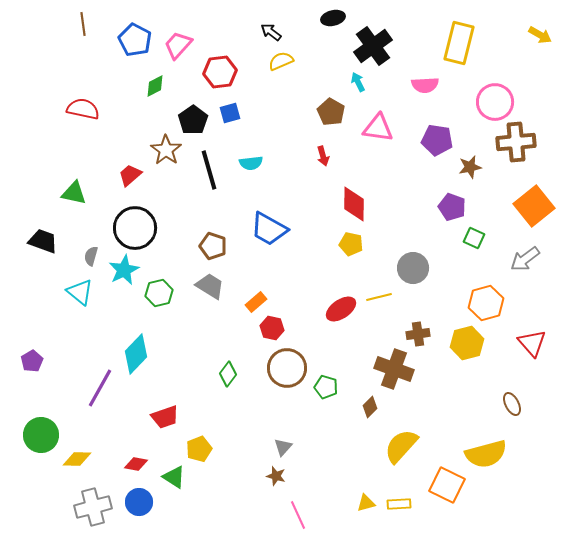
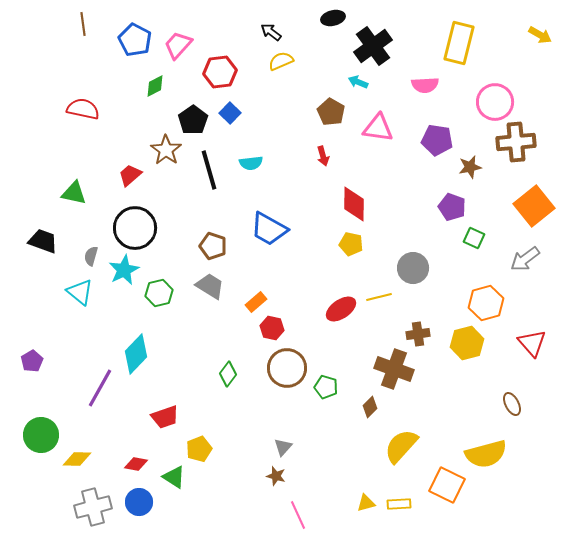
cyan arrow at (358, 82): rotated 42 degrees counterclockwise
blue square at (230, 113): rotated 30 degrees counterclockwise
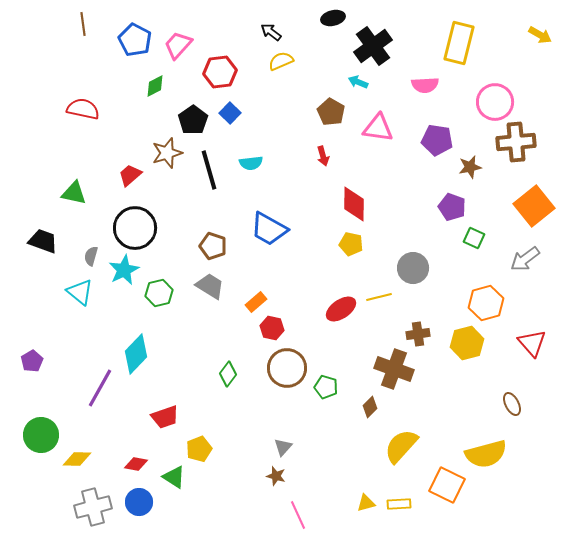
brown star at (166, 150): moved 1 px right, 3 px down; rotated 20 degrees clockwise
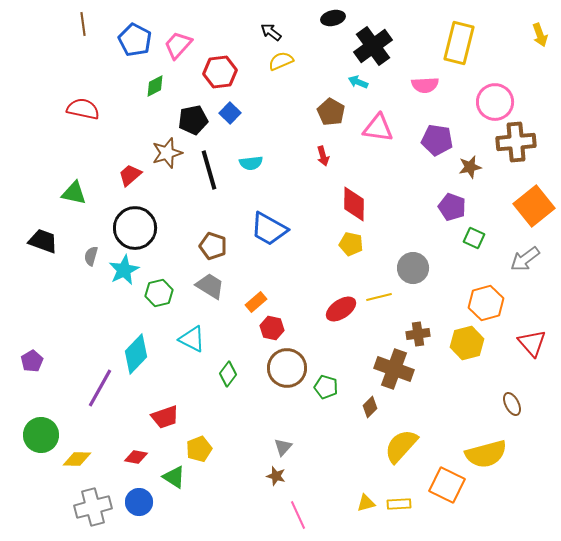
yellow arrow at (540, 35): rotated 40 degrees clockwise
black pentagon at (193, 120): rotated 24 degrees clockwise
cyan triangle at (80, 292): moved 112 px right, 47 px down; rotated 12 degrees counterclockwise
red diamond at (136, 464): moved 7 px up
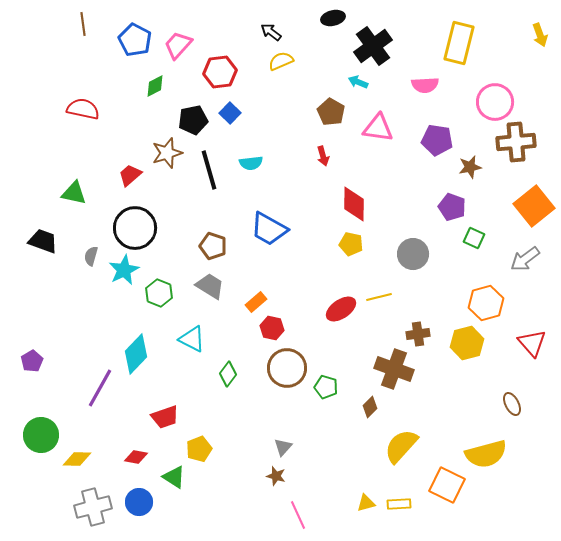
gray circle at (413, 268): moved 14 px up
green hexagon at (159, 293): rotated 24 degrees counterclockwise
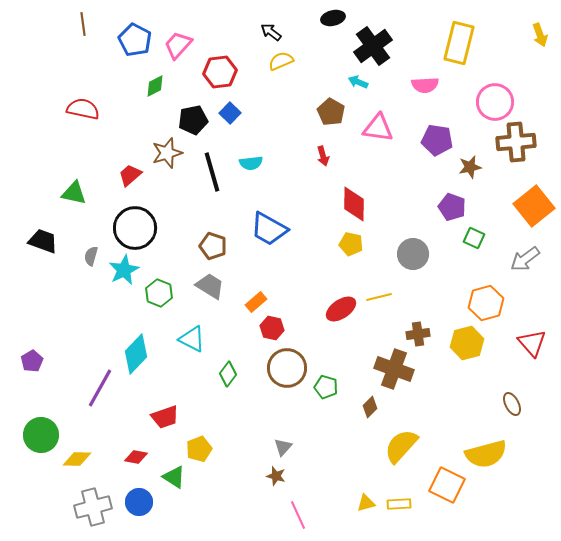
black line at (209, 170): moved 3 px right, 2 px down
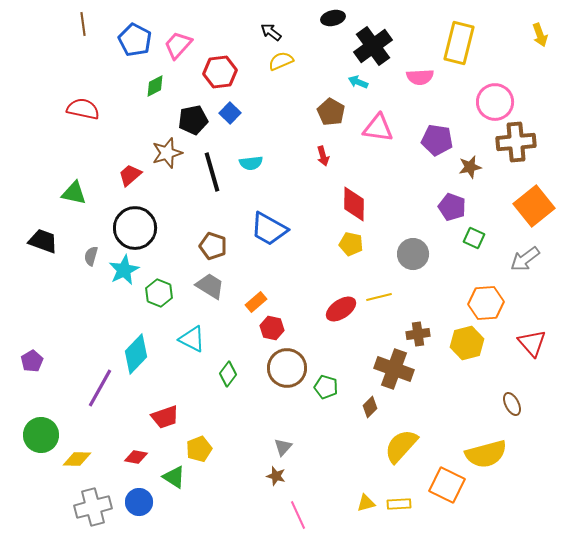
pink semicircle at (425, 85): moved 5 px left, 8 px up
orange hexagon at (486, 303): rotated 12 degrees clockwise
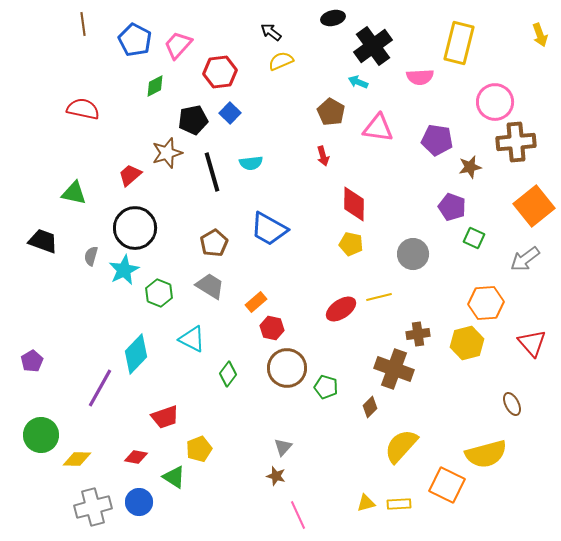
brown pentagon at (213, 246): moved 1 px right, 3 px up; rotated 24 degrees clockwise
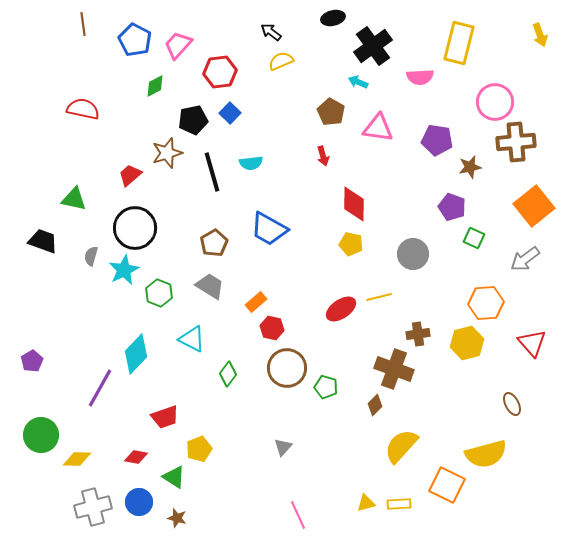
green triangle at (74, 193): moved 6 px down
brown diamond at (370, 407): moved 5 px right, 2 px up
brown star at (276, 476): moved 99 px left, 42 px down
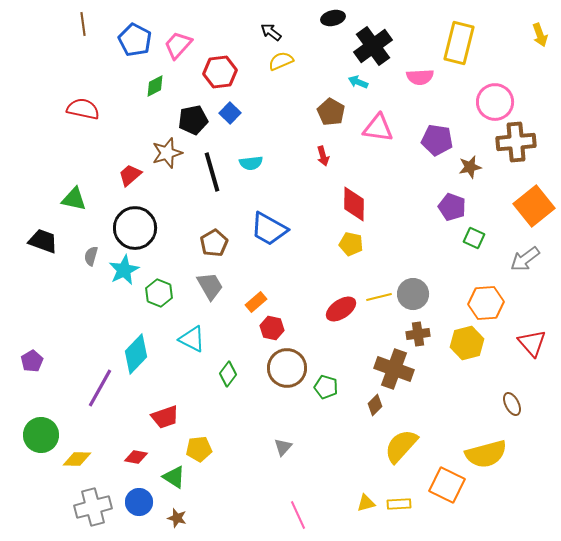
gray circle at (413, 254): moved 40 px down
gray trapezoid at (210, 286): rotated 28 degrees clockwise
yellow pentagon at (199, 449): rotated 15 degrees clockwise
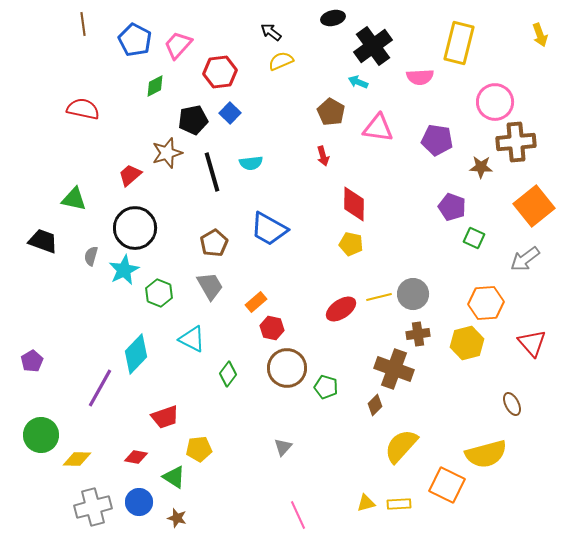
brown star at (470, 167): moved 11 px right; rotated 15 degrees clockwise
